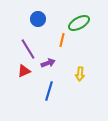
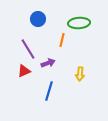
green ellipse: rotated 25 degrees clockwise
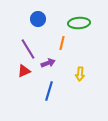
orange line: moved 3 px down
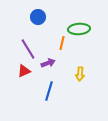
blue circle: moved 2 px up
green ellipse: moved 6 px down
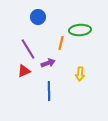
green ellipse: moved 1 px right, 1 px down
orange line: moved 1 px left
blue line: rotated 18 degrees counterclockwise
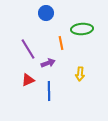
blue circle: moved 8 px right, 4 px up
green ellipse: moved 2 px right, 1 px up
orange line: rotated 24 degrees counterclockwise
red triangle: moved 4 px right, 9 px down
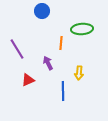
blue circle: moved 4 px left, 2 px up
orange line: rotated 16 degrees clockwise
purple line: moved 11 px left
purple arrow: rotated 96 degrees counterclockwise
yellow arrow: moved 1 px left, 1 px up
blue line: moved 14 px right
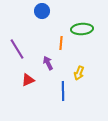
yellow arrow: rotated 16 degrees clockwise
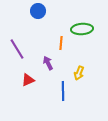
blue circle: moved 4 px left
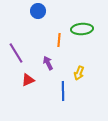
orange line: moved 2 px left, 3 px up
purple line: moved 1 px left, 4 px down
